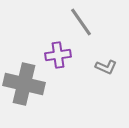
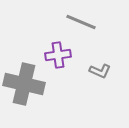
gray line: rotated 32 degrees counterclockwise
gray L-shape: moved 6 px left, 4 px down
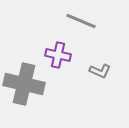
gray line: moved 1 px up
purple cross: rotated 20 degrees clockwise
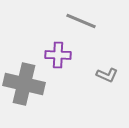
purple cross: rotated 10 degrees counterclockwise
gray L-shape: moved 7 px right, 4 px down
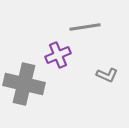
gray line: moved 4 px right, 6 px down; rotated 32 degrees counterclockwise
purple cross: rotated 25 degrees counterclockwise
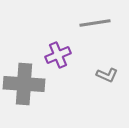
gray line: moved 10 px right, 4 px up
gray cross: rotated 9 degrees counterclockwise
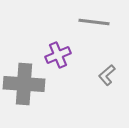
gray line: moved 1 px left, 1 px up; rotated 16 degrees clockwise
gray L-shape: rotated 115 degrees clockwise
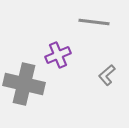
gray cross: rotated 9 degrees clockwise
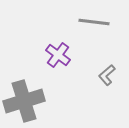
purple cross: rotated 30 degrees counterclockwise
gray cross: moved 17 px down; rotated 30 degrees counterclockwise
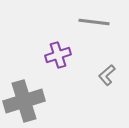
purple cross: rotated 35 degrees clockwise
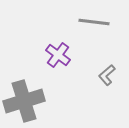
purple cross: rotated 35 degrees counterclockwise
